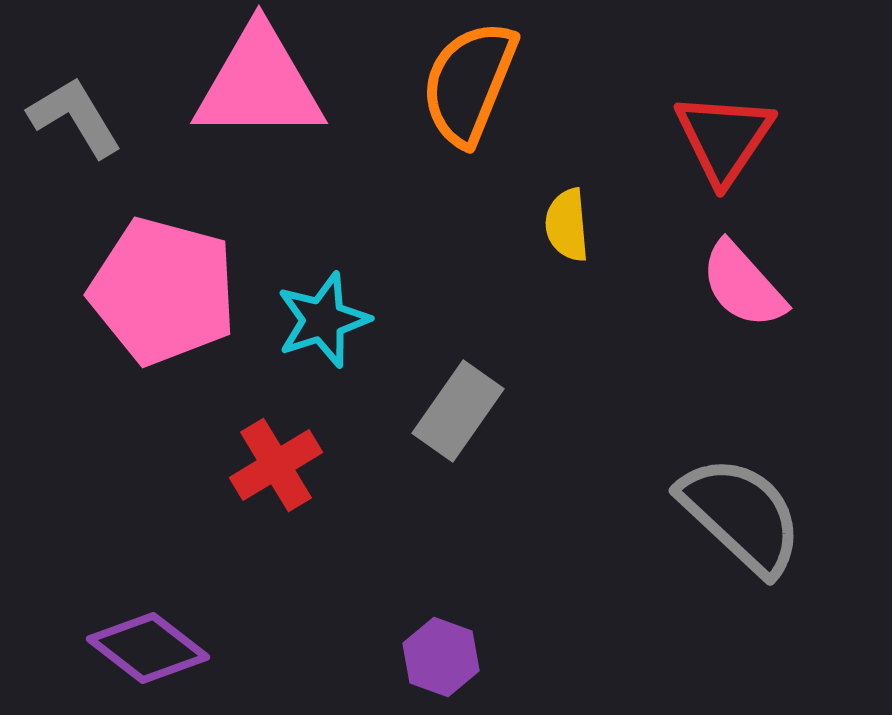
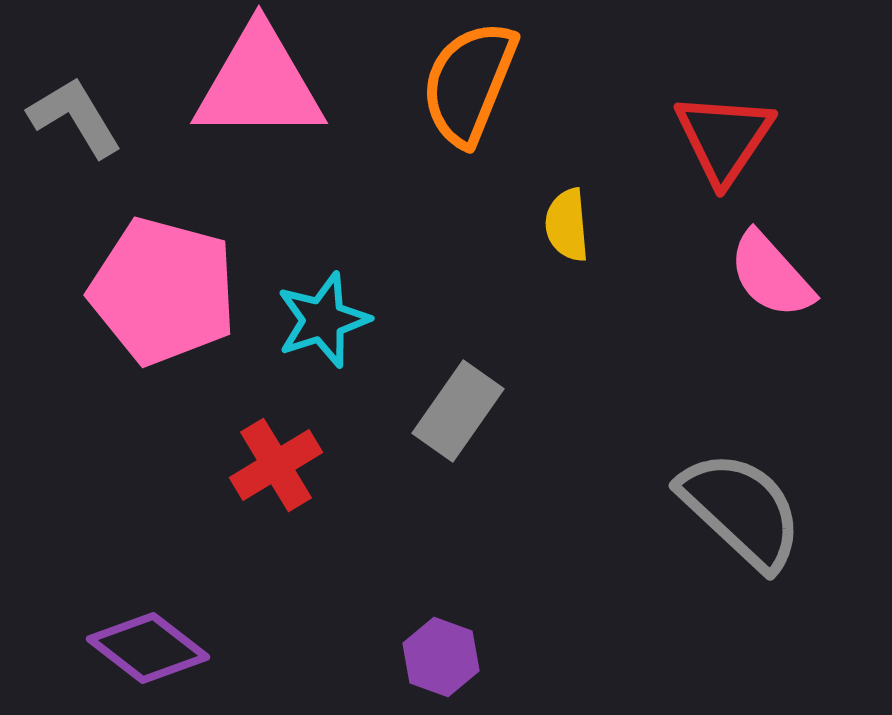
pink semicircle: moved 28 px right, 10 px up
gray semicircle: moved 5 px up
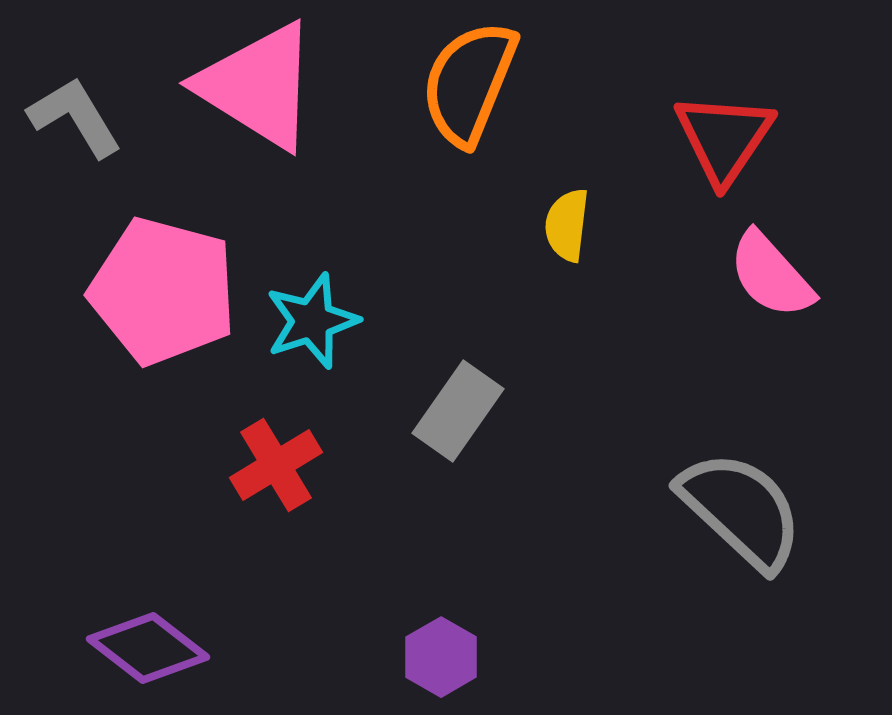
pink triangle: moved 1 px left, 2 px down; rotated 32 degrees clockwise
yellow semicircle: rotated 12 degrees clockwise
cyan star: moved 11 px left, 1 px down
purple hexagon: rotated 10 degrees clockwise
